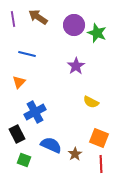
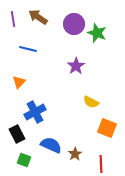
purple circle: moved 1 px up
blue line: moved 1 px right, 5 px up
orange square: moved 8 px right, 10 px up
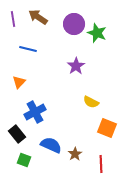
black rectangle: rotated 12 degrees counterclockwise
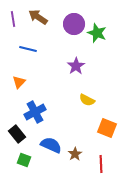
yellow semicircle: moved 4 px left, 2 px up
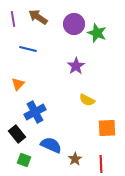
orange triangle: moved 1 px left, 2 px down
orange square: rotated 24 degrees counterclockwise
brown star: moved 5 px down
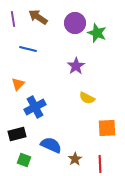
purple circle: moved 1 px right, 1 px up
yellow semicircle: moved 2 px up
blue cross: moved 5 px up
black rectangle: rotated 66 degrees counterclockwise
red line: moved 1 px left
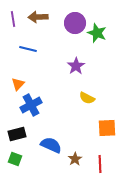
brown arrow: rotated 36 degrees counterclockwise
blue cross: moved 4 px left, 2 px up
green square: moved 9 px left, 1 px up
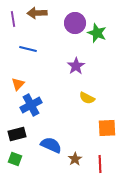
brown arrow: moved 1 px left, 4 px up
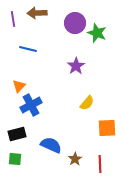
orange triangle: moved 1 px right, 2 px down
yellow semicircle: moved 5 px down; rotated 77 degrees counterclockwise
green square: rotated 16 degrees counterclockwise
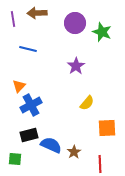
green star: moved 5 px right, 1 px up
black rectangle: moved 12 px right, 1 px down
brown star: moved 1 px left, 7 px up
